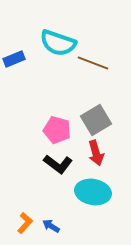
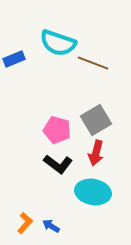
red arrow: rotated 30 degrees clockwise
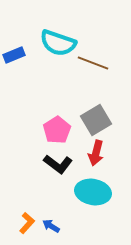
blue rectangle: moved 4 px up
pink pentagon: rotated 24 degrees clockwise
orange L-shape: moved 2 px right
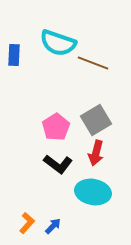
blue rectangle: rotated 65 degrees counterclockwise
pink pentagon: moved 1 px left, 3 px up
blue arrow: moved 2 px right; rotated 102 degrees clockwise
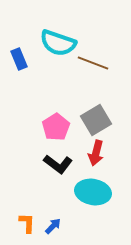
blue rectangle: moved 5 px right, 4 px down; rotated 25 degrees counterclockwise
orange L-shape: rotated 40 degrees counterclockwise
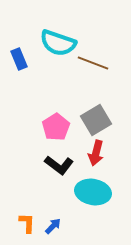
black L-shape: moved 1 px right, 1 px down
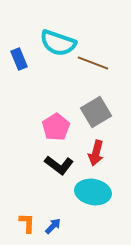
gray square: moved 8 px up
